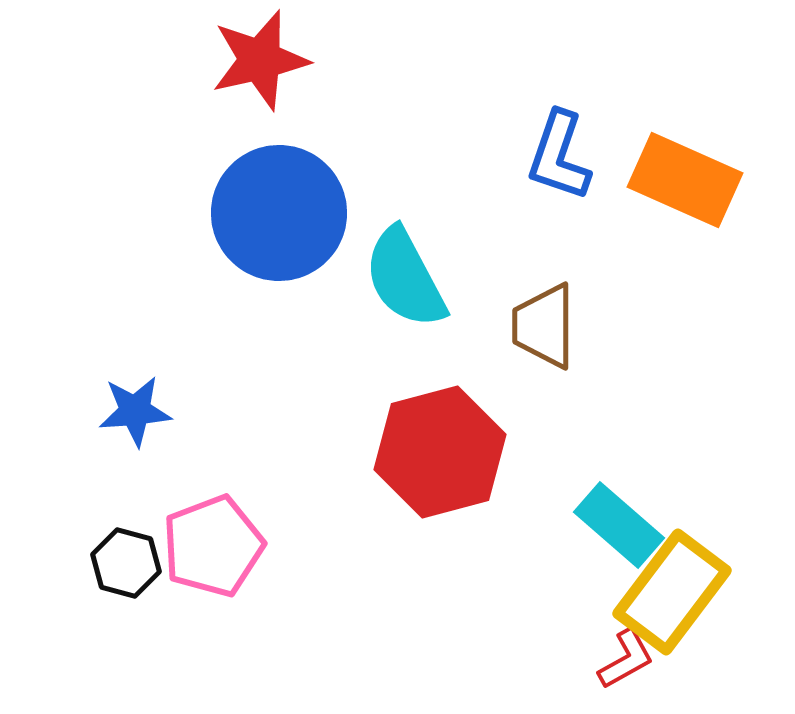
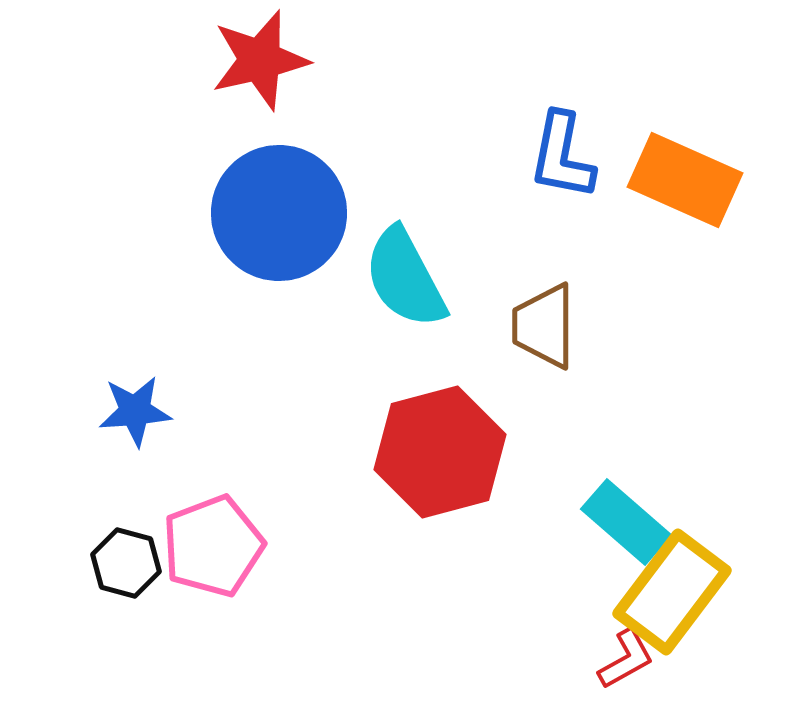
blue L-shape: moved 3 px right; rotated 8 degrees counterclockwise
cyan rectangle: moved 7 px right, 3 px up
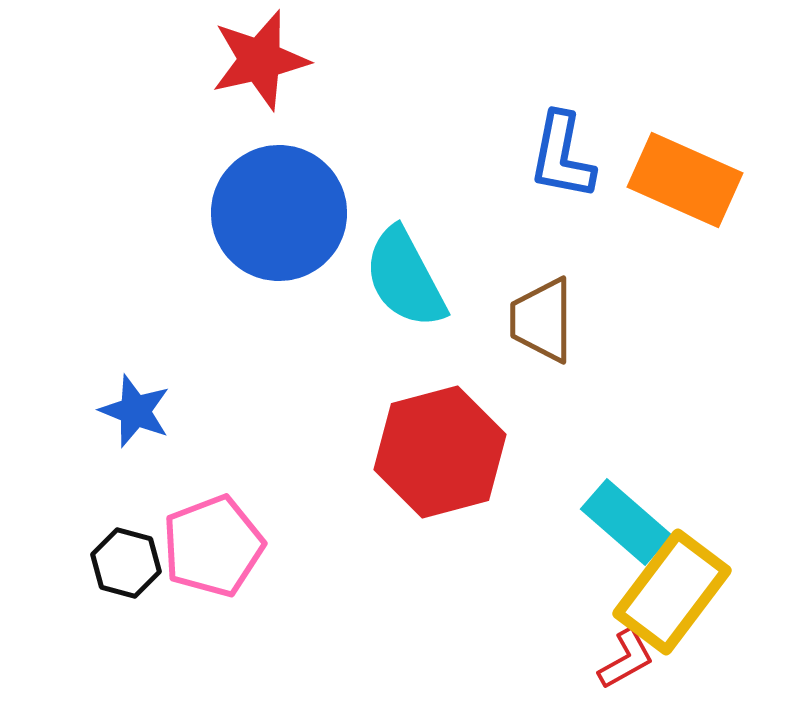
brown trapezoid: moved 2 px left, 6 px up
blue star: rotated 26 degrees clockwise
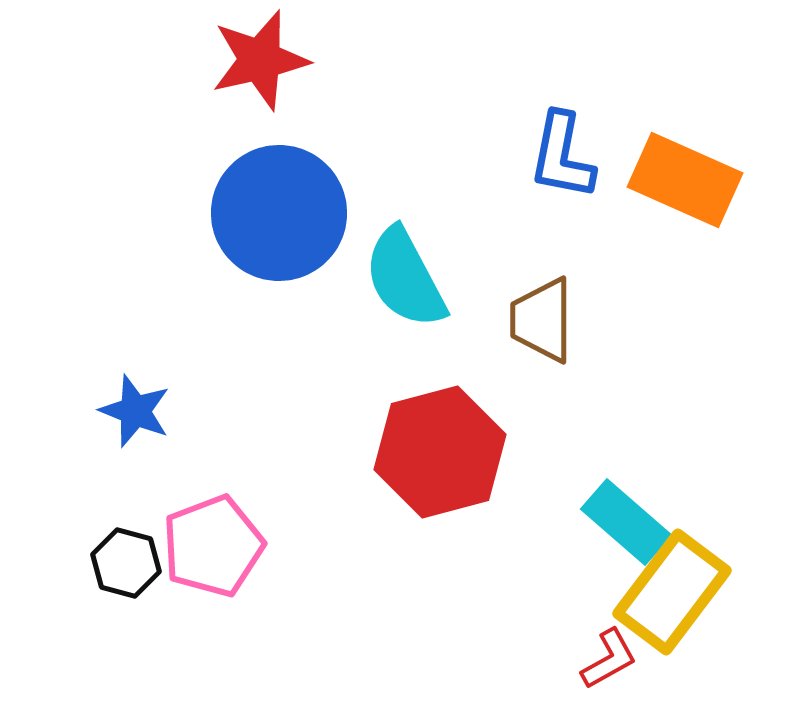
red L-shape: moved 17 px left
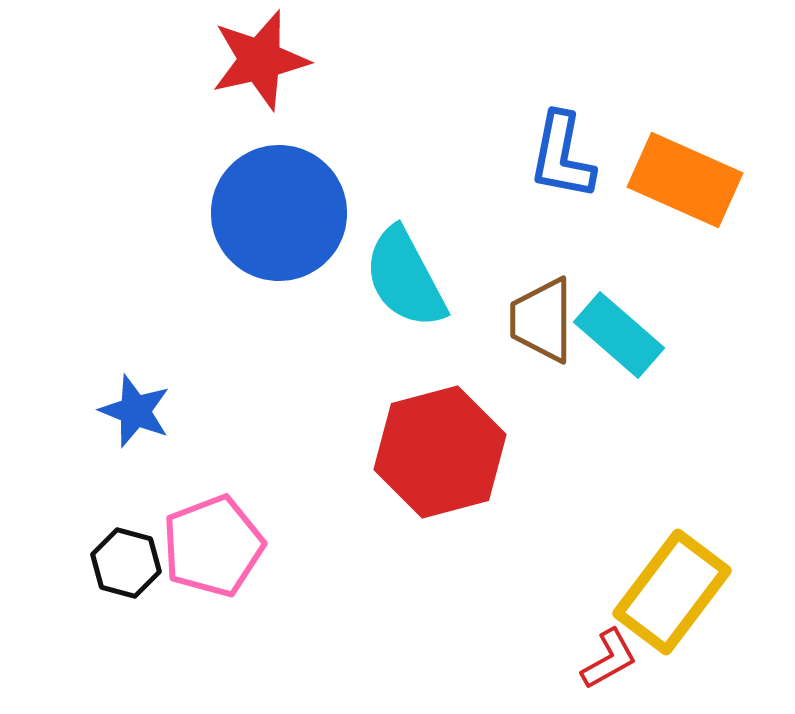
cyan rectangle: moved 7 px left, 187 px up
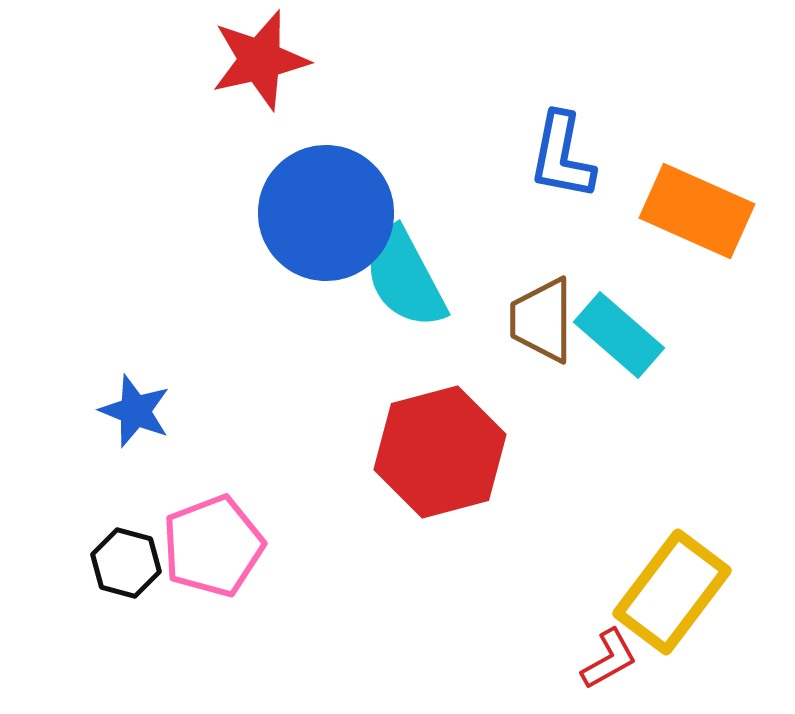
orange rectangle: moved 12 px right, 31 px down
blue circle: moved 47 px right
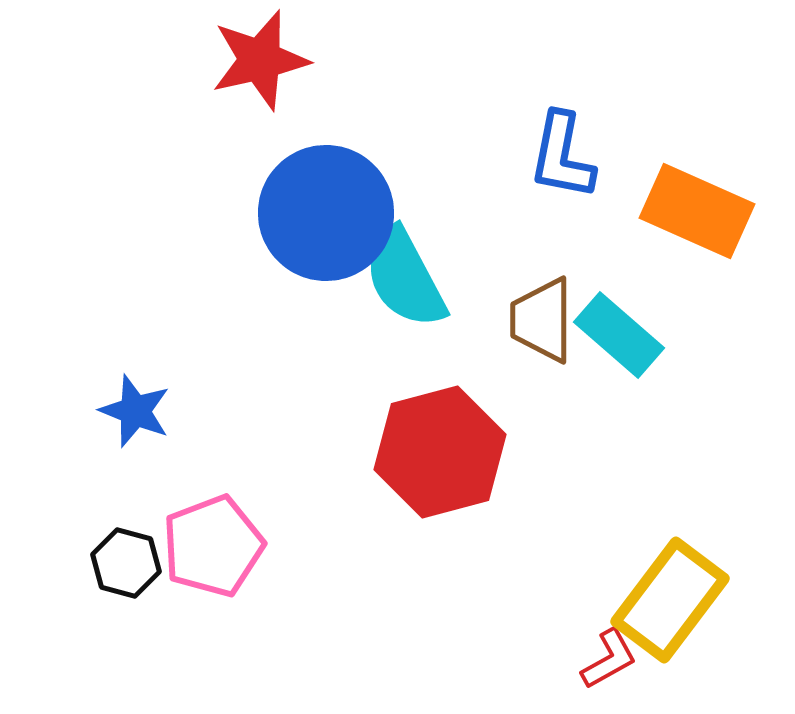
yellow rectangle: moved 2 px left, 8 px down
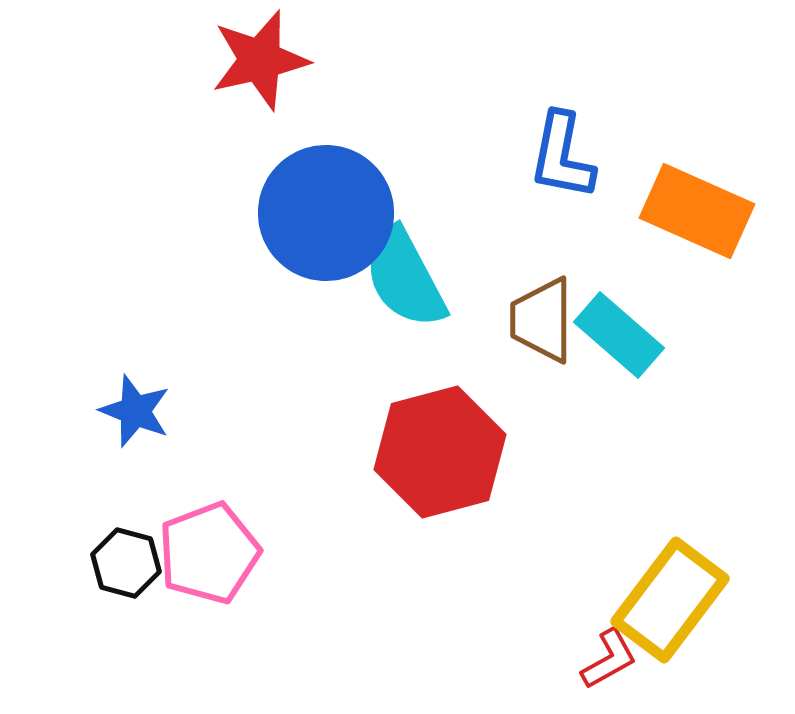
pink pentagon: moved 4 px left, 7 px down
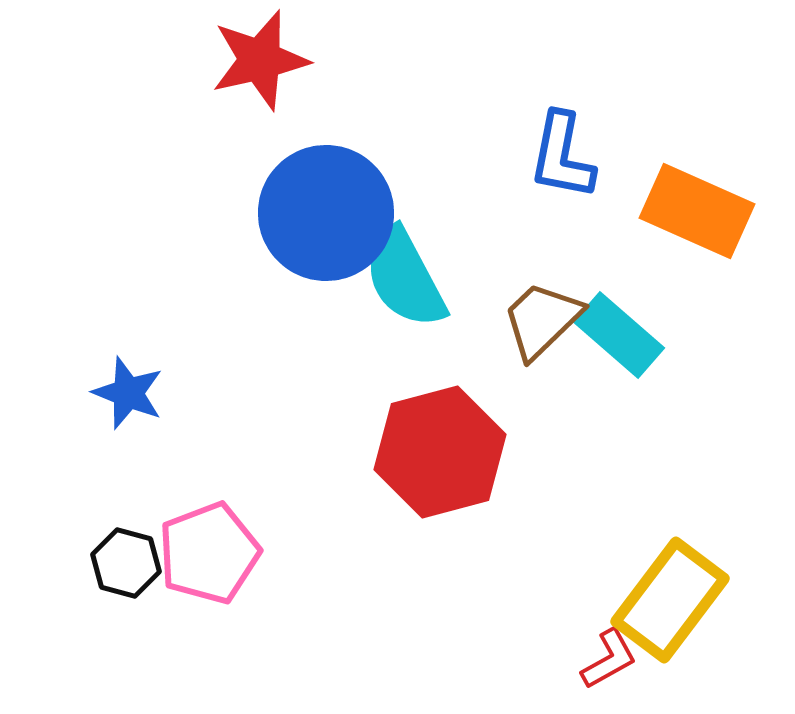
brown trapezoid: rotated 46 degrees clockwise
blue star: moved 7 px left, 18 px up
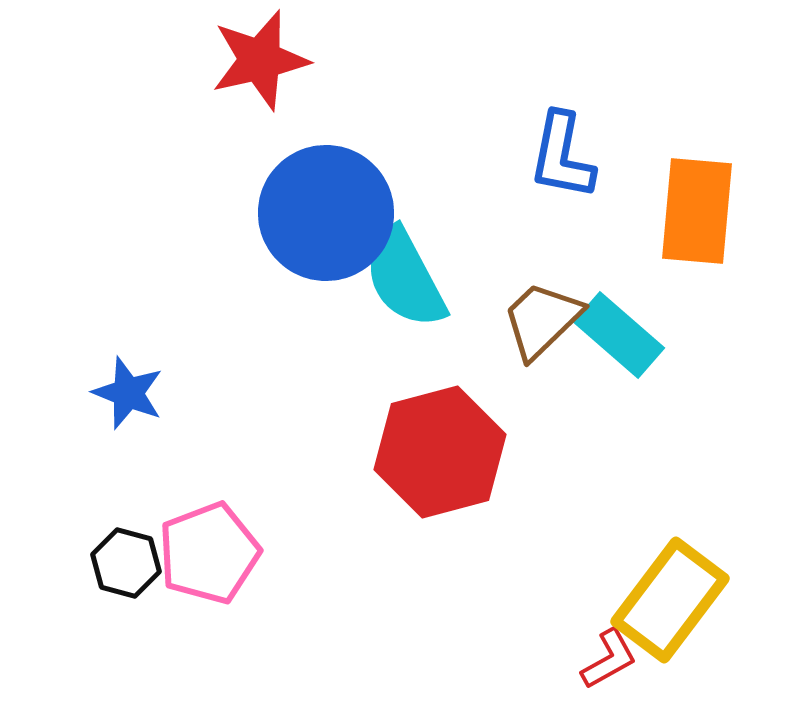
orange rectangle: rotated 71 degrees clockwise
